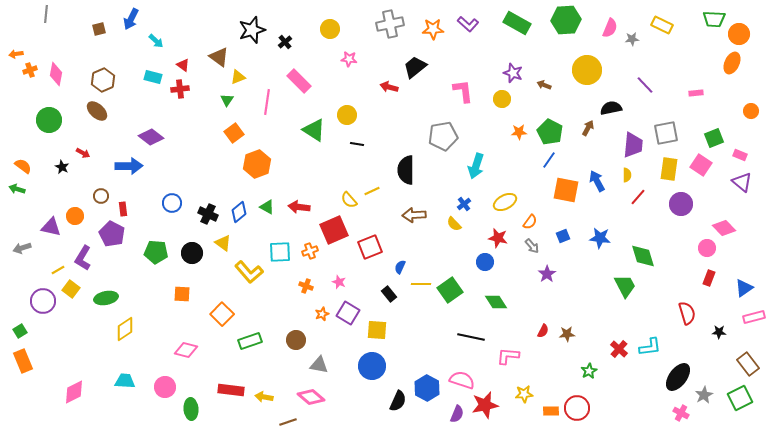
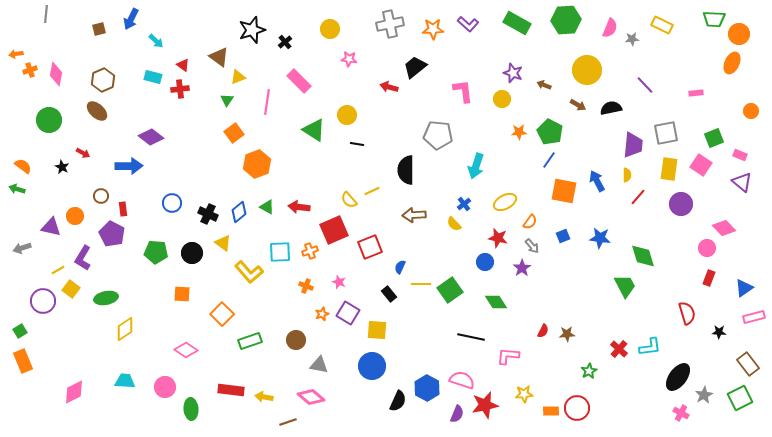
brown arrow at (588, 128): moved 10 px left, 23 px up; rotated 91 degrees clockwise
gray pentagon at (443, 136): moved 5 px left, 1 px up; rotated 16 degrees clockwise
orange square at (566, 190): moved 2 px left, 1 px down
purple star at (547, 274): moved 25 px left, 6 px up
pink diamond at (186, 350): rotated 20 degrees clockwise
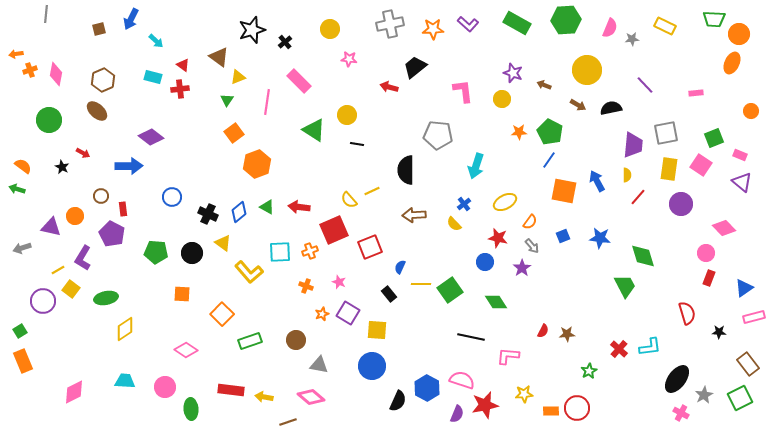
yellow rectangle at (662, 25): moved 3 px right, 1 px down
blue circle at (172, 203): moved 6 px up
pink circle at (707, 248): moved 1 px left, 5 px down
black ellipse at (678, 377): moved 1 px left, 2 px down
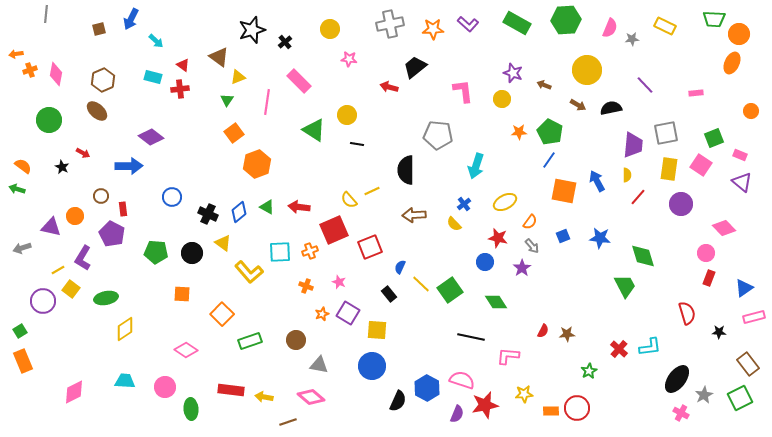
yellow line at (421, 284): rotated 42 degrees clockwise
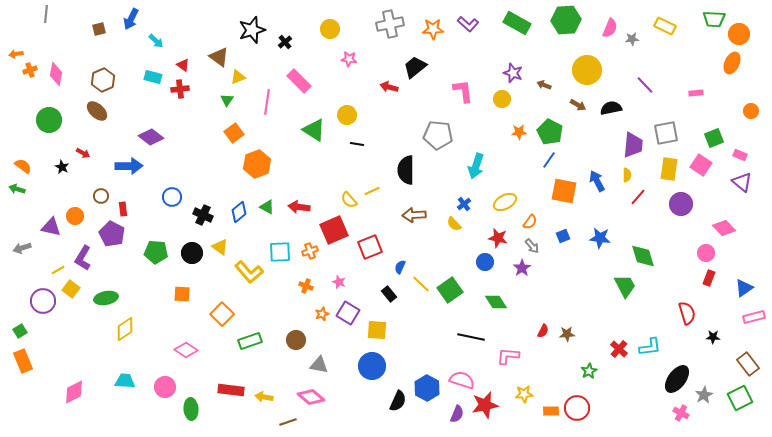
black cross at (208, 214): moved 5 px left, 1 px down
yellow triangle at (223, 243): moved 3 px left, 4 px down
black star at (719, 332): moved 6 px left, 5 px down
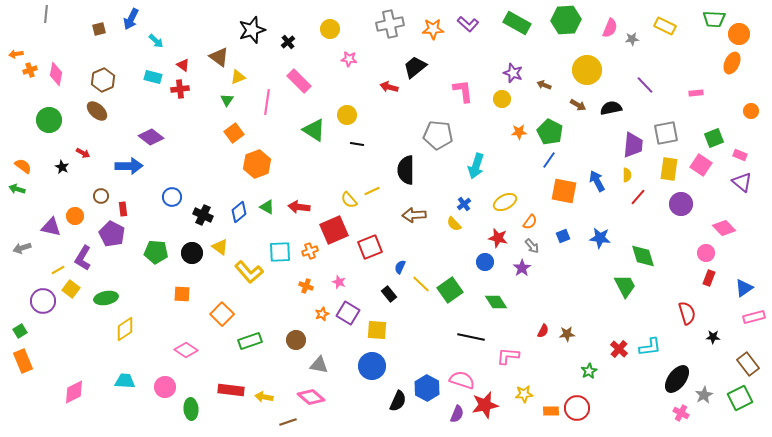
black cross at (285, 42): moved 3 px right
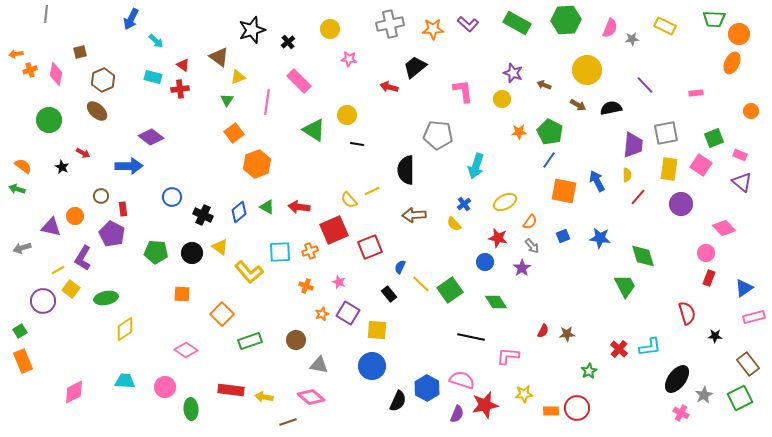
brown square at (99, 29): moved 19 px left, 23 px down
black star at (713, 337): moved 2 px right, 1 px up
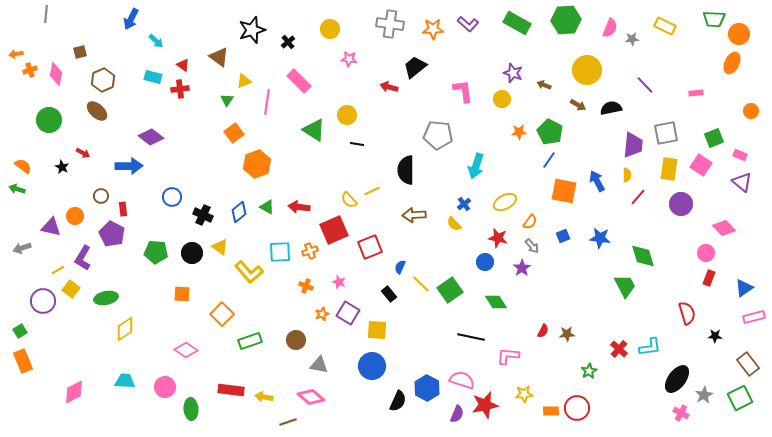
gray cross at (390, 24): rotated 20 degrees clockwise
yellow triangle at (238, 77): moved 6 px right, 4 px down
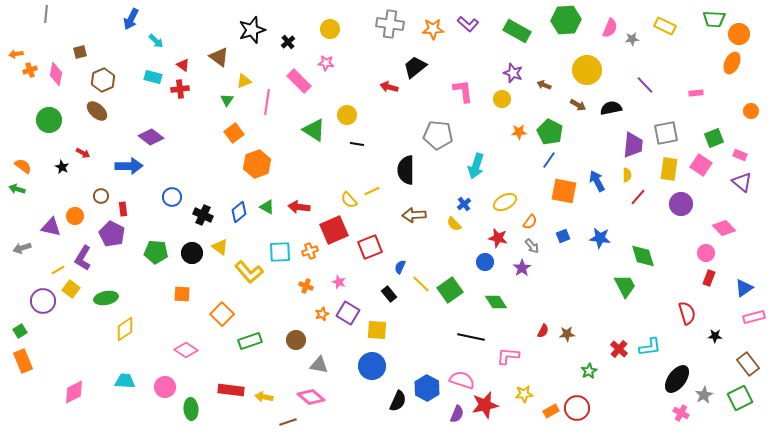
green rectangle at (517, 23): moved 8 px down
pink star at (349, 59): moved 23 px left, 4 px down
orange rectangle at (551, 411): rotated 28 degrees counterclockwise
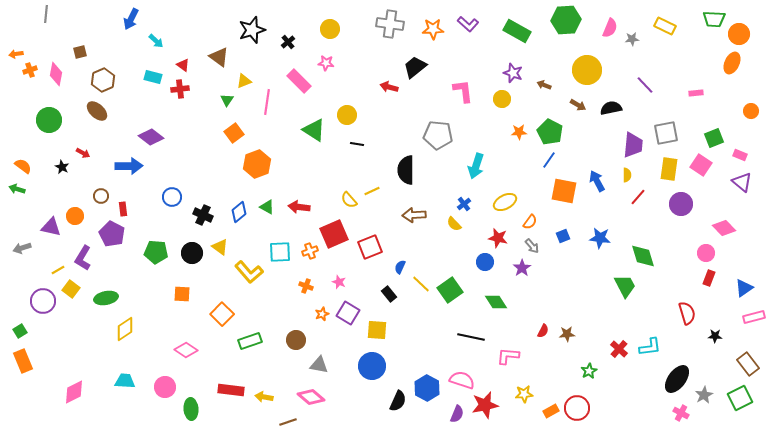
red square at (334, 230): moved 4 px down
